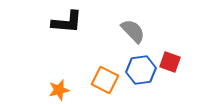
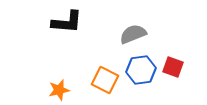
gray semicircle: moved 3 px down; rotated 68 degrees counterclockwise
red square: moved 3 px right, 5 px down
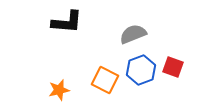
blue hexagon: rotated 12 degrees counterclockwise
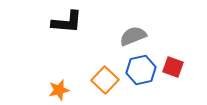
gray semicircle: moved 2 px down
blue hexagon: rotated 8 degrees clockwise
orange square: rotated 16 degrees clockwise
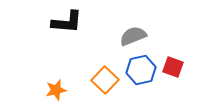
orange star: moved 3 px left
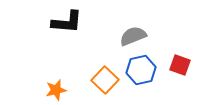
red square: moved 7 px right, 2 px up
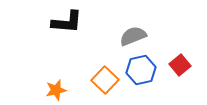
red square: rotated 30 degrees clockwise
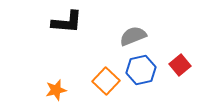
orange square: moved 1 px right, 1 px down
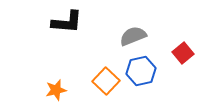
red square: moved 3 px right, 12 px up
blue hexagon: moved 1 px down
